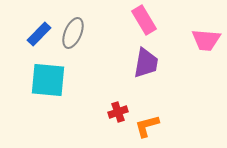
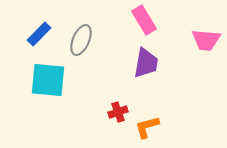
gray ellipse: moved 8 px right, 7 px down
orange L-shape: moved 1 px down
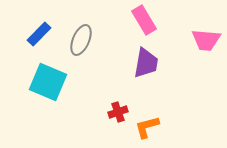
cyan square: moved 2 px down; rotated 18 degrees clockwise
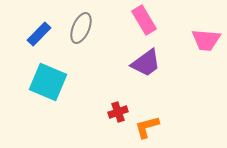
gray ellipse: moved 12 px up
purple trapezoid: rotated 44 degrees clockwise
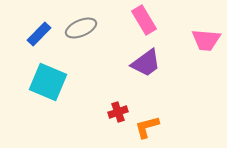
gray ellipse: rotated 44 degrees clockwise
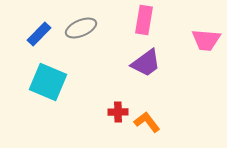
pink rectangle: rotated 40 degrees clockwise
red cross: rotated 18 degrees clockwise
orange L-shape: moved 5 px up; rotated 68 degrees clockwise
